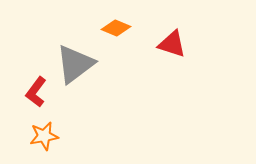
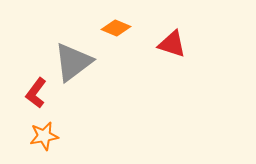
gray triangle: moved 2 px left, 2 px up
red L-shape: moved 1 px down
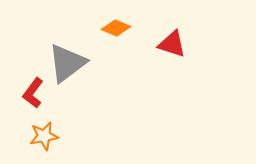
gray triangle: moved 6 px left, 1 px down
red L-shape: moved 3 px left
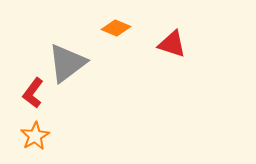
orange star: moved 9 px left; rotated 20 degrees counterclockwise
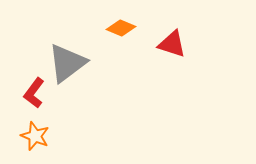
orange diamond: moved 5 px right
red L-shape: moved 1 px right
orange star: rotated 20 degrees counterclockwise
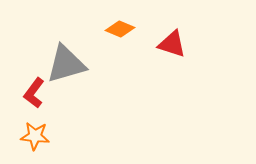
orange diamond: moved 1 px left, 1 px down
gray triangle: moved 1 px left, 1 px down; rotated 21 degrees clockwise
orange star: rotated 16 degrees counterclockwise
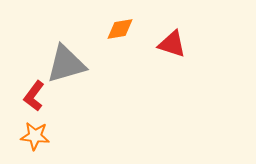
orange diamond: rotated 32 degrees counterclockwise
red L-shape: moved 3 px down
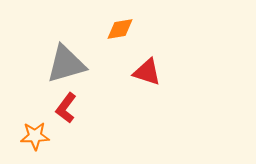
red triangle: moved 25 px left, 28 px down
red L-shape: moved 32 px right, 12 px down
orange star: rotated 8 degrees counterclockwise
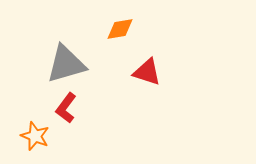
orange star: rotated 24 degrees clockwise
